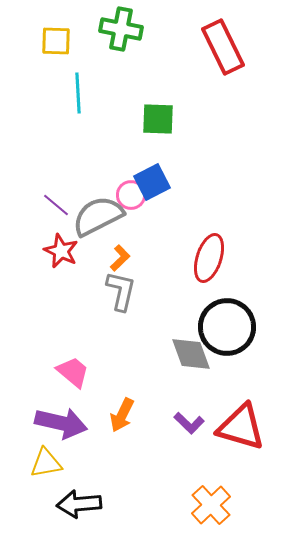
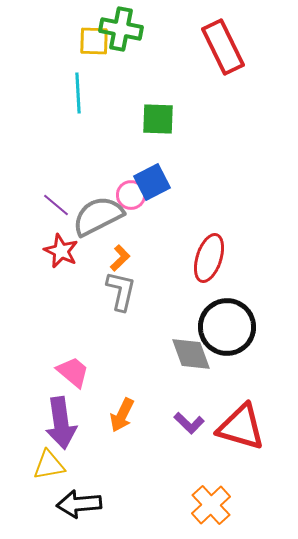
yellow square: moved 38 px right
purple arrow: rotated 69 degrees clockwise
yellow triangle: moved 3 px right, 2 px down
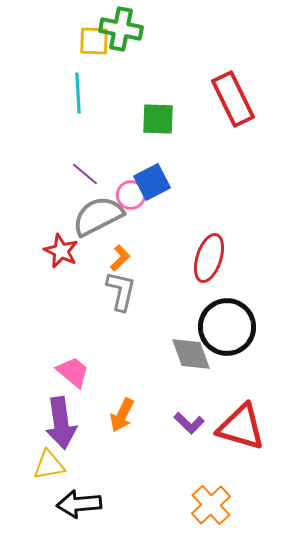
red rectangle: moved 10 px right, 52 px down
purple line: moved 29 px right, 31 px up
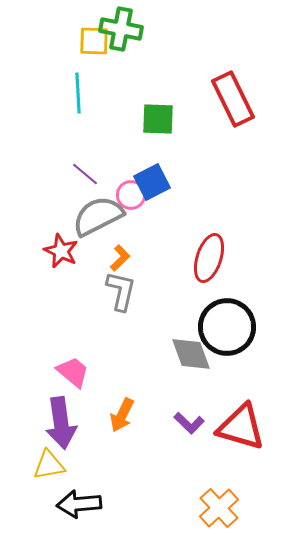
orange cross: moved 8 px right, 3 px down
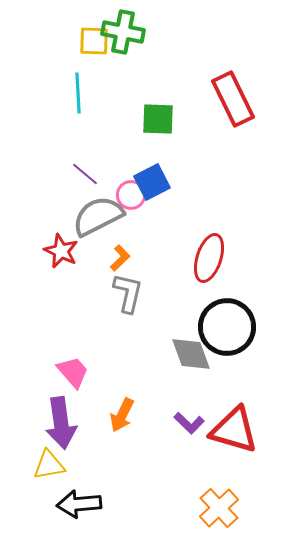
green cross: moved 2 px right, 3 px down
gray L-shape: moved 7 px right, 2 px down
pink trapezoid: rotated 9 degrees clockwise
red triangle: moved 7 px left, 3 px down
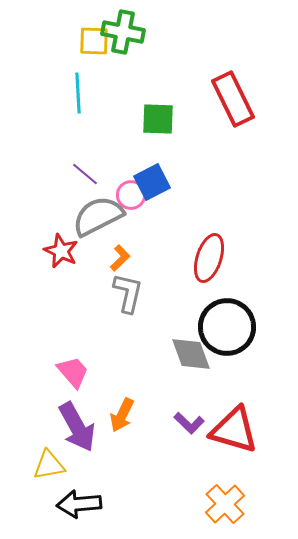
purple arrow: moved 16 px right, 4 px down; rotated 21 degrees counterclockwise
orange cross: moved 6 px right, 4 px up
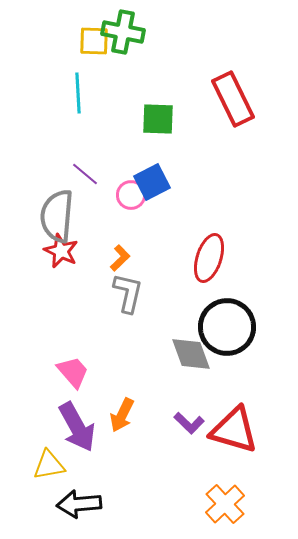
gray semicircle: moved 41 px left; rotated 58 degrees counterclockwise
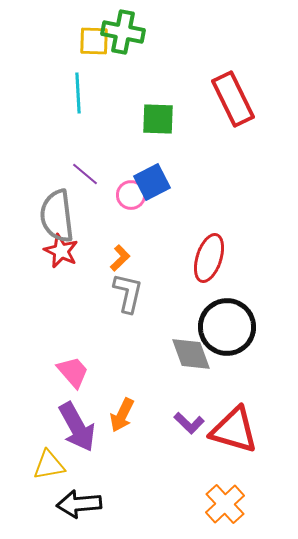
gray semicircle: rotated 12 degrees counterclockwise
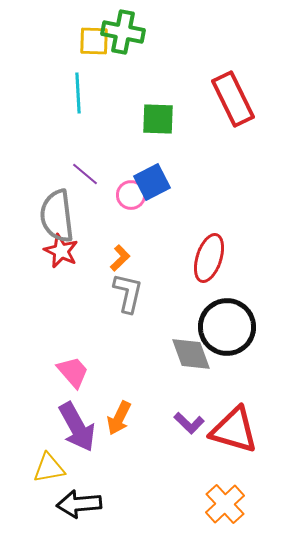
orange arrow: moved 3 px left, 3 px down
yellow triangle: moved 3 px down
